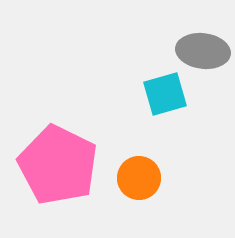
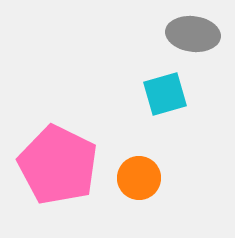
gray ellipse: moved 10 px left, 17 px up
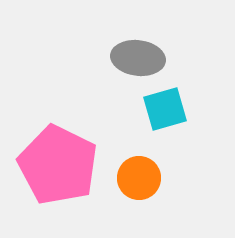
gray ellipse: moved 55 px left, 24 px down
cyan square: moved 15 px down
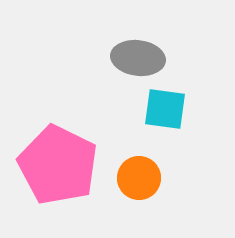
cyan square: rotated 24 degrees clockwise
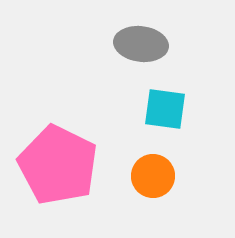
gray ellipse: moved 3 px right, 14 px up
orange circle: moved 14 px right, 2 px up
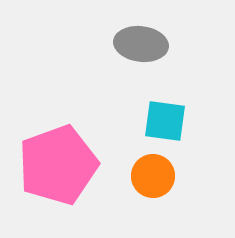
cyan square: moved 12 px down
pink pentagon: rotated 26 degrees clockwise
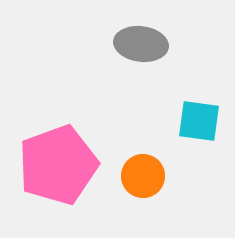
cyan square: moved 34 px right
orange circle: moved 10 px left
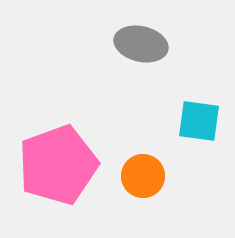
gray ellipse: rotated 6 degrees clockwise
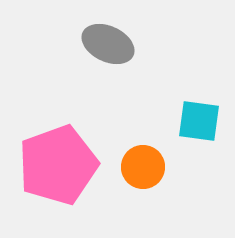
gray ellipse: moved 33 px left; rotated 12 degrees clockwise
orange circle: moved 9 px up
